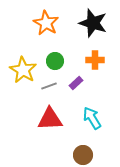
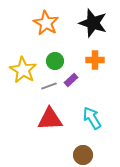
purple rectangle: moved 5 px left, 3 px up
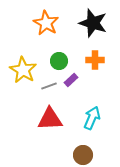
green circle: moved 4 px right
cyan arrow: rotated 55 degrees clockwise
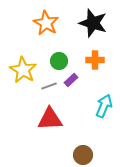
cyan arrow: moved 12 px right, 12 px up
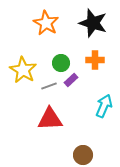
green circle: moved 2 px right, 2 px down
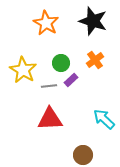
black star: moved 2 px up
orange cross: rotated 36 degrees counterclockwise
gray line: rotated 14 degrees clockwise
cyan arrow: moved 13 px down; rotated 70 degrees counterclockwise
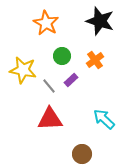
black star: moved 7 px right
green circle: moved 1 px right, 7 px up
yellow star: rotated 20 degrees counterclockwise
gray line: rotated 56 degrees clockwise
brown circle: moved 1 px left, 1 px up
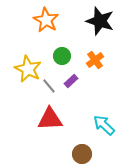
orange star: moved 3 px up
yellow star: moved 5 px right, 1 px up; rotated 16 degrees clockwise
purple rectangle: moved 1 px down
cyan arrow: moved 6 px down
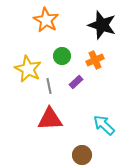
black star: moved 2 px right, 4 px down
orange cross: rotated 12 degrees clockwise
purple rectangle: moved 5 px right, 1 px down
gray line: rotated 28 degrees clockwise
brown circle: moved 1 px down
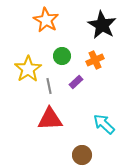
black star: rotated 12 degrees clockwise
yellow star: rotated 12 degrees clockwise
cyan arrow: moved 1 px up
